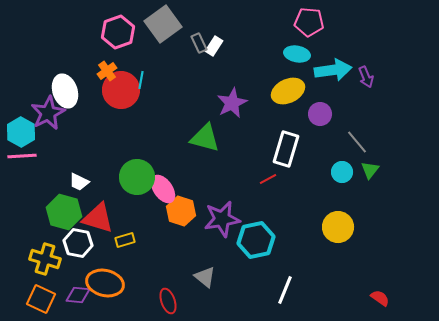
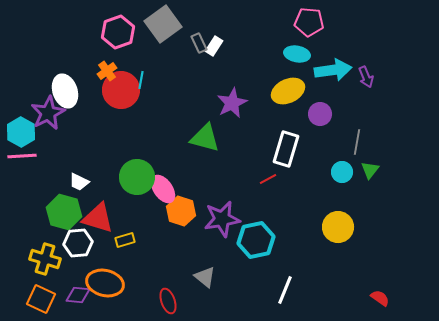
gray line at (357, 142): rotated 50 degrees clockwise
white hexagon at (78, 243): rotated 16 degrees counterclockwise
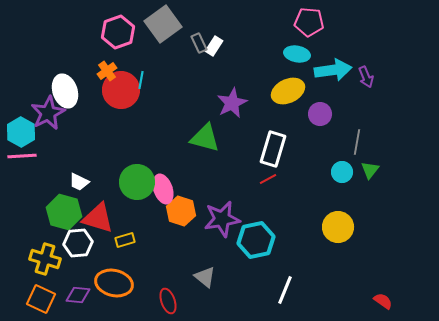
white rectangle at (286, 149): moved 13 px left
green circle at (137, 177): moved 5 px down
pink ellipse at (163, 189): rotated 16 degrees clockwise
orange ellipse at (105, 283): moved 9 px right
red semicircle at (380, 298): moved 3 px right, 3 px down
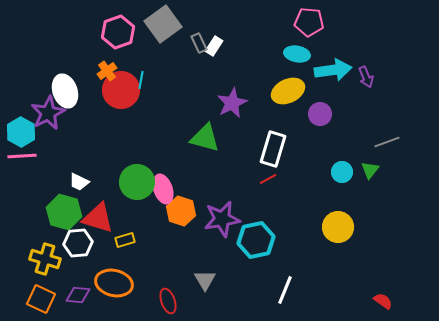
gray line at (357, 142): moved 30 px right; rotated 60 degrees clockwise
gray triangle at (205, 277): moved 3 px down; rotated 20 degrees clockwise
